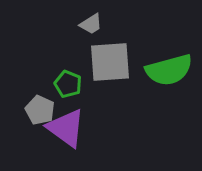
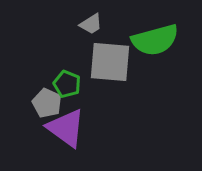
gray square: rotated 9 degrees clockwise
green semicircle: moved 14 px left, 30 px up
green pentagon: moved 1 px left
gray pentagon: moved 7 px right, 7 px up
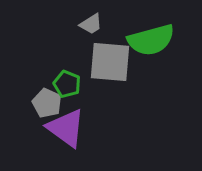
green semicircle: moved 4 px left
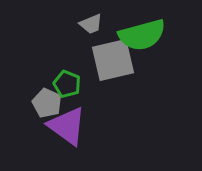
gray trapezoid: rotated 10 degrees clockwise
green semicircle: moved 9 px left, 5 px up
gray square: moved 3 px right, 2 px up; rotated 18 degrees counterclockwise
purple triangle: moved 1 px right, 2 px up
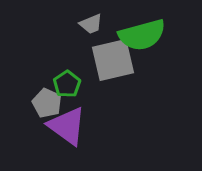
green pentagon: rotated 16 degrees clockwise
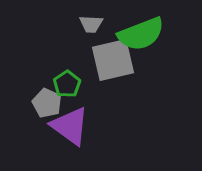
gray trapezoid: rotated 25 degrees clockwise
green semicircle: moved 1 px left, 1 px up; rotated 6 degrees counterclockwise
purple triangle: moved 3 px right
